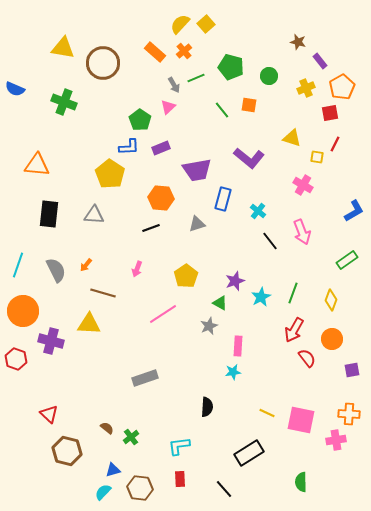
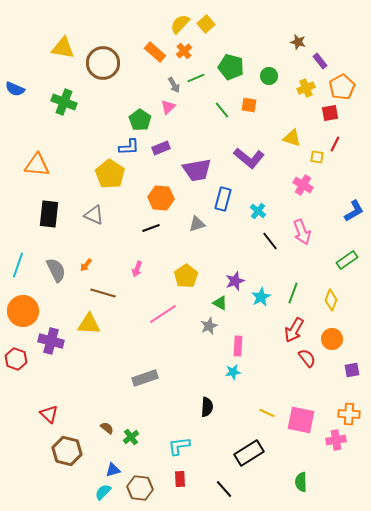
gray triangle at (94, 215): rotated 20 degrees clockwise
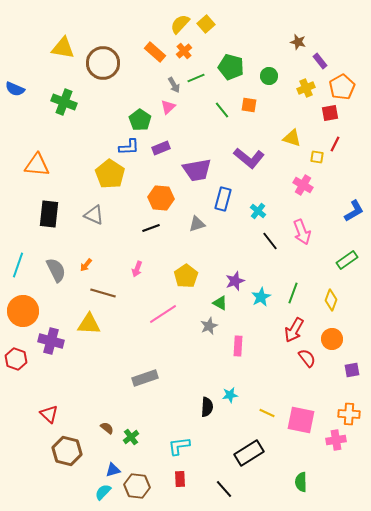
cyan star at (233, 372): moved 3 px left, 23 px down
brown hexagon at (140, 488): moved 3 px left, 2 px up
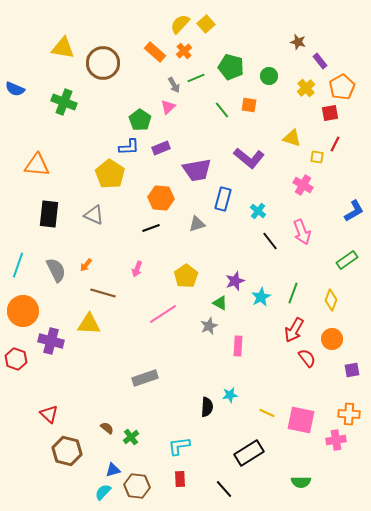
yellow cross at (306, 88): rotated 18 degrees counterclockwise
green semicircle at (301, 482): rotated 90 degrees counterclockwise
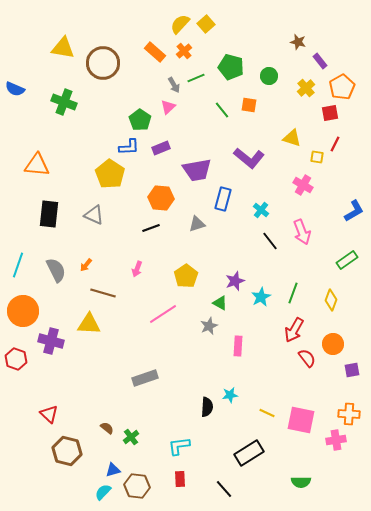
cyan cross at (258, 211): moved 3 px right, 1 px up
orange circle at (332, 339): moved 1 px right, 5 px down
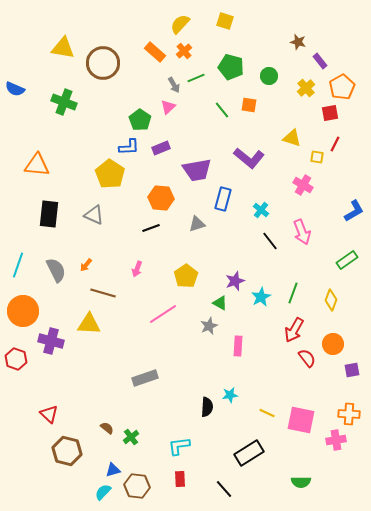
yellow square at (206, 24): moved 19 px right, 3 px up; rotated 30 degrees counterclockwise
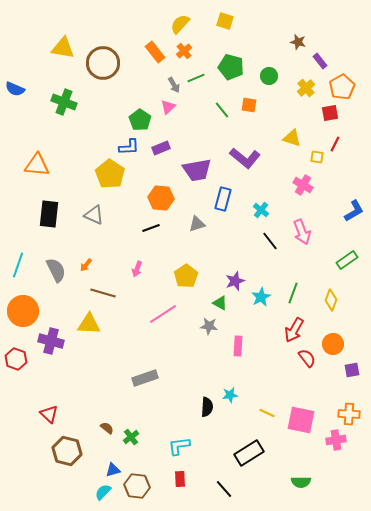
orange rectangle at (155, 52): rotated 10 degrees clockwise
purple L-shape at (249, 158): moved 4 px left
gray star at (209, 326): rotated 30 degrees clockwise
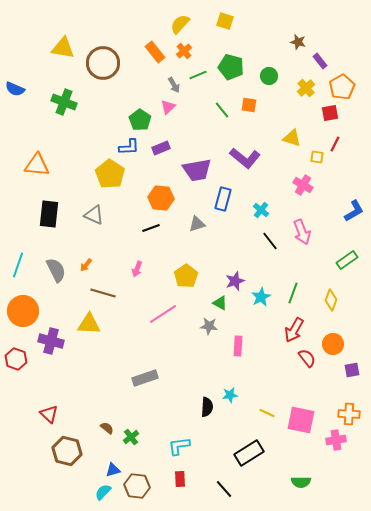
green line at (196, 78): moved 2 px right, 3 px up
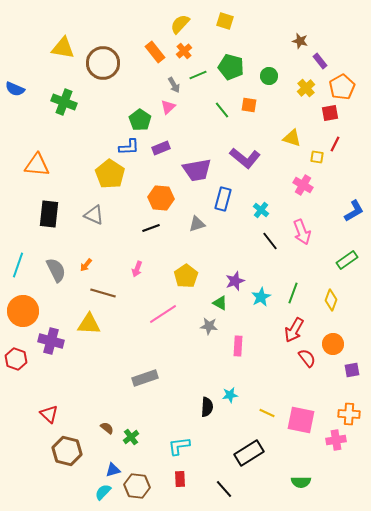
brown star at (298, 42): moved 2 px right, 1 px up
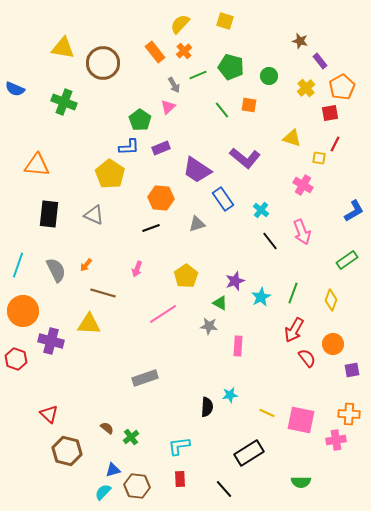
yellow square at (317, 157): moved 2 px right, 1 px down
purple trapezoid at (197, 170): rotated 44 degrees clockwise
blue rectangle at (223, 199): rotated 50 degrees counterclockwise
